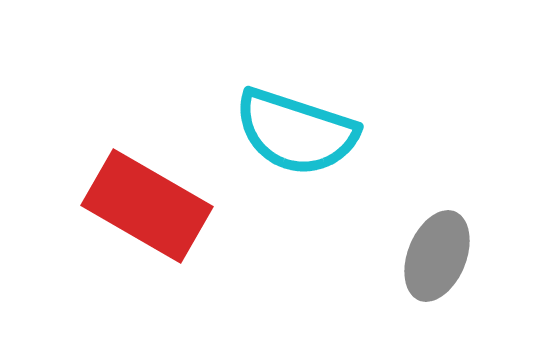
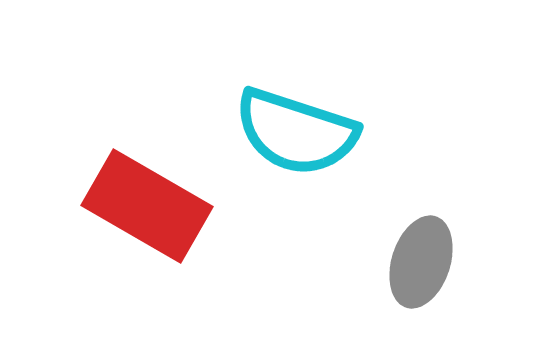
gray ellipse: moved 16 px left, 6 px down; rotated 4 degrees counterclockwise
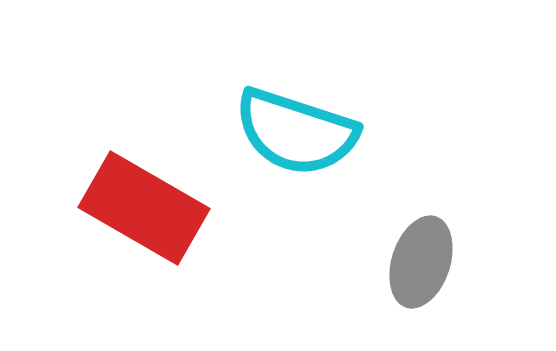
red rectangle: moved 3 px left, 2 px down
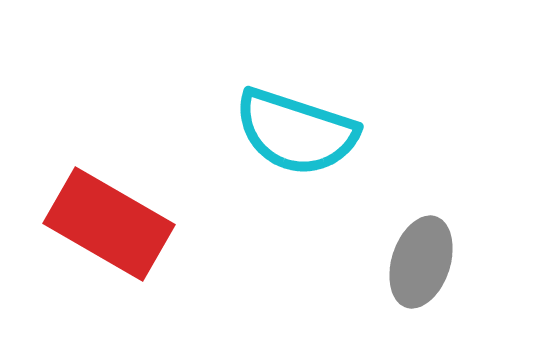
red rectangle: moved 35 px left, 16 px down
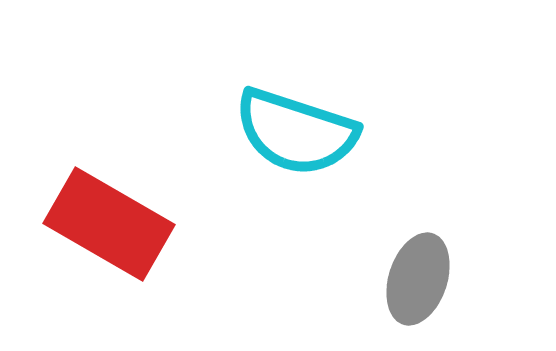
gray ellipse: moved 3 px left, 17 px down
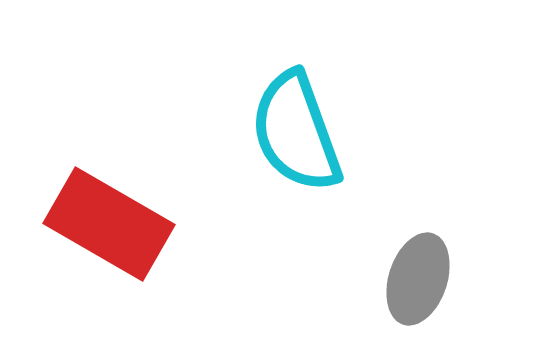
cyan semicircle: rotated 52 degrees clockwise
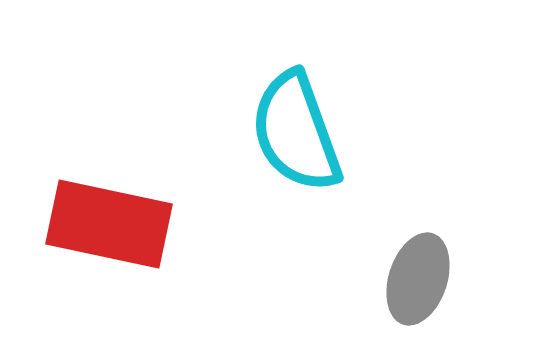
red rectangle: rotated 18 degrees counterclockwise
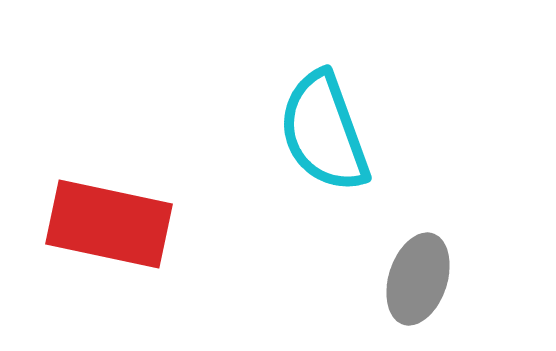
cyan semicircle: moved 28 px right
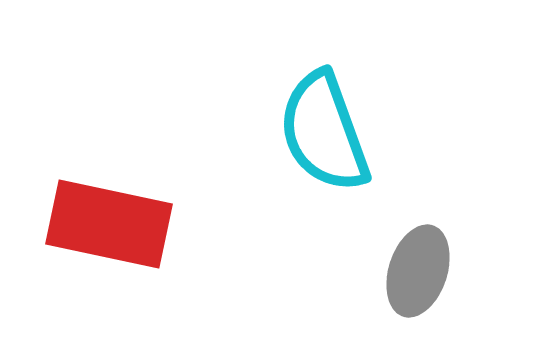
gray ellipse: moved 8 px up
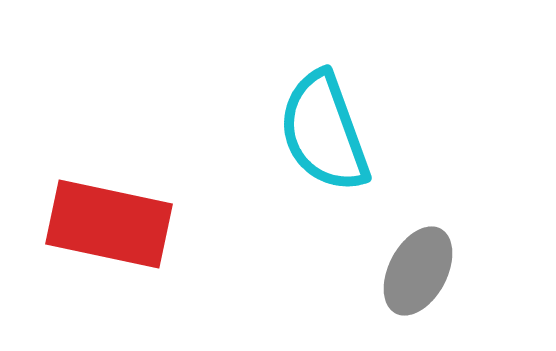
gray ellipse: rotated 10 degrees clockwise
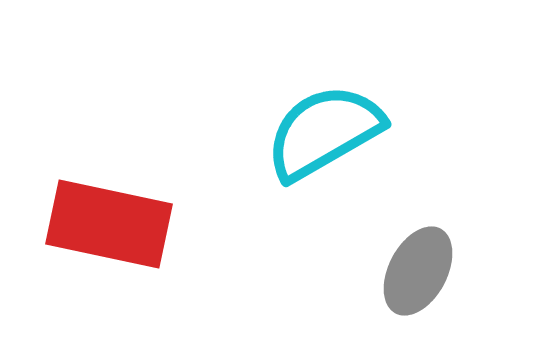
cyan semicircle: rotated 80 degrees clockwise
